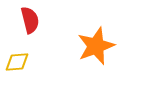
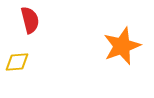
orange star: moved 26 px right
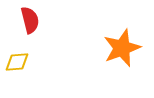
orange star: moved 2 px down
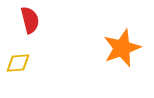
yellow diamond: moved 1 px right, 1 px down
